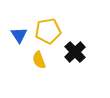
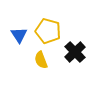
yellow pentagon: rotated 25 degrees clockwise
yellow semicircle: moved 2 px right
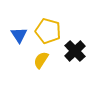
black cross: moved 1 px up
yellow semicircle: rotated 54 degrees clockwise
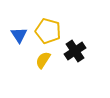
black cross: rotated 10 degrees clockwise
yellow semicircle: moved 2 px right
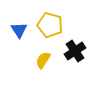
yellow pentagon: moved 2 px right, 6 px up
blue triangle: moved 5 px up
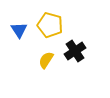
yellow semicircle: moved 3 px right
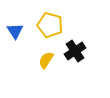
blue triangle: moved 4 px left, 1 px down
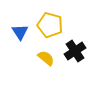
blue triangle: moved 5 px right, 1 px down
yellow semicircle: moved 2 px up; rotated 96 degrees clockwise
